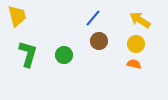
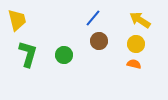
yellow trapezoid: moved 4 px down
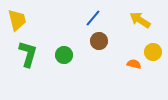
yellow circle: moved 17 px right, 8 px down
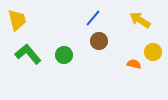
green L-shape: rotated 56 degrees counterclockwise
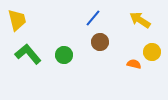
brown circle: moved 1 px right, 1 px down
yellow circle: moved 1 px left
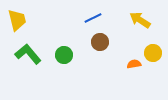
blue line: rotated 24 degrees clockwise
yellow circle: moved 1 px right, 1 px down
orange semicircle: rotated 24 degrees counterclockwise
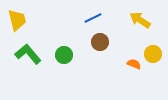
yellow circle: moved 1 px down
orange semicircle: rotated 32 degrees clockwise
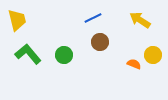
yellow circle: moved 1 px down
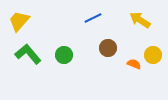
yellow trapezoid: moved 2 px right, 1 px down; rotated 125 degrees counterclockwise
brown circle: moved 8 px right, 6 px down
